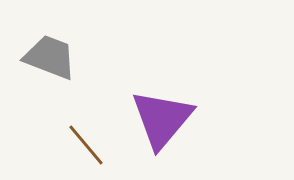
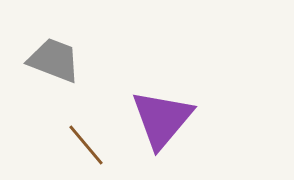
gray trapezoid: moved 4 px right, 3 px down
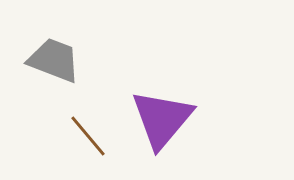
brown line: moved 2 px right, 9 px up
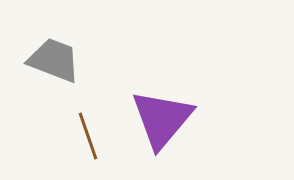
brown line: rotated 21 degrees clockwise
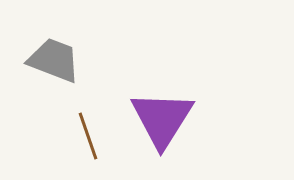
purple triangle: rotated 8 degrees counterclockwise
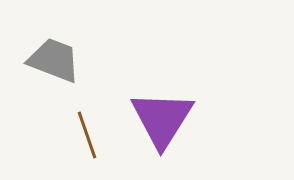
brown line: moved 1 px left, 1 px up
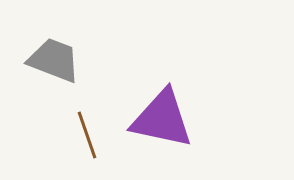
purple triangle: rotated 50 degrees counterclockwise
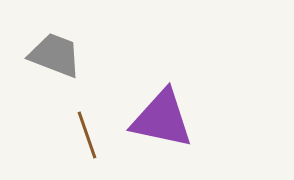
gray trapezoid: moved 1 px right, 5 px up
